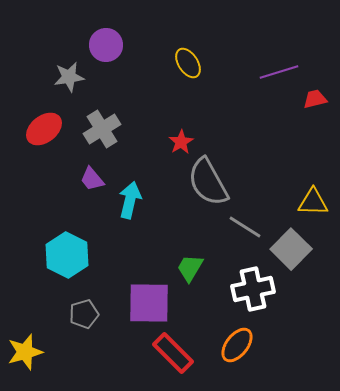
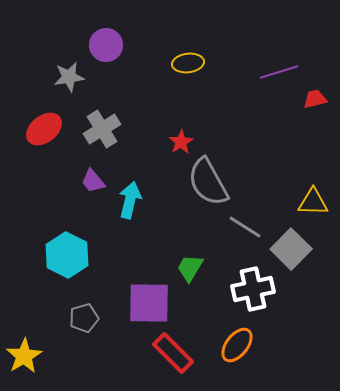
yellow ellipse: rotated 64 degrees counterclockwise
purple trapezoid: moved 1 px right, 2 px down
gray pentagon: moved 4 px down
yellow star: moved 1 px left, 4 px down; rotated 15 degrees counterclockwise
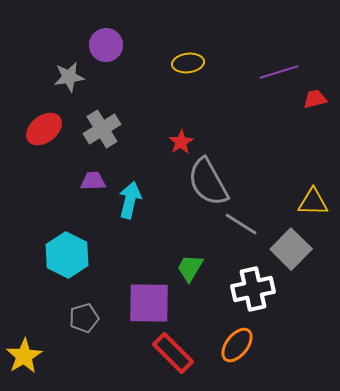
purple trapezoid: rotated 128 degrees clockwise
gray line: moved 4 px left, 3 px up
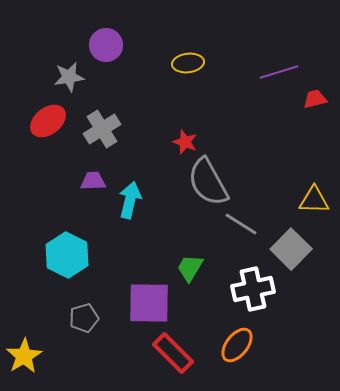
red ellipse: moved 4 px right, 8 px up
red star: moved 4 px right; rotated 20 degrees counterclockwise
yellow triangle: moved 1 px right, 2 px up
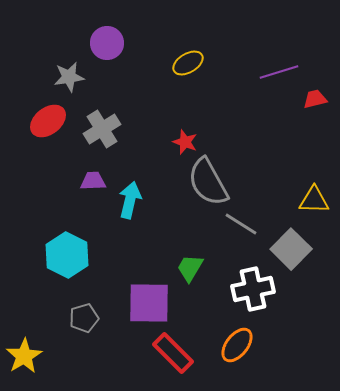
purple circle: moved 1 px right, 2 px up
yellow ellipse: rotated 24 degrees counterclockwise
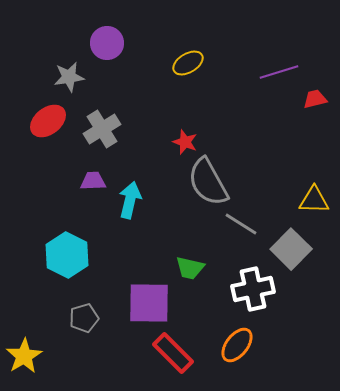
green trapezoid: rotated 108 degrees counterclockwise
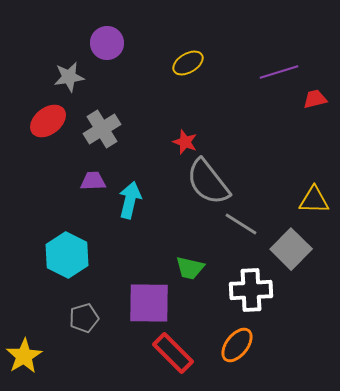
gray semicircle: rotated 9 degrees counterclockwise
white cross: moved 2 px left, 1 px down; rotated 9 degrees clockwise
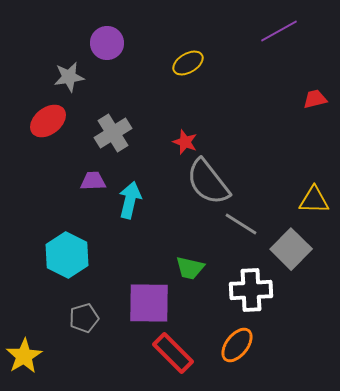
purple line: moved 41 px up; rotated 12 degrees counterclockwise
gray cross: moved 11 px right, 4 px down
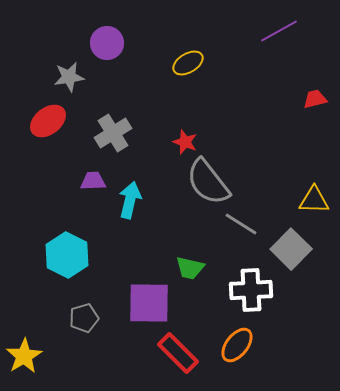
red rectangle: moved 5 px right
